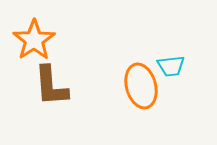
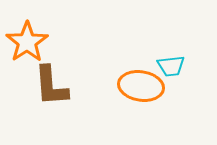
orange star: moved 7 px left, 2 px down
orange ellipse: rotated 66 degrees counterclockwise
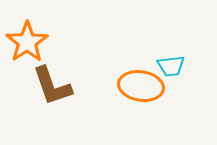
brown L-shape: moved 1 px right; rotated 15 degrees counterclockwise
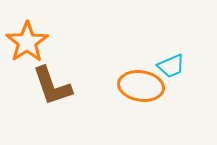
cyan trapezoid: rotated 16 degrees counterclockwise
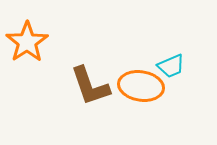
brown L-shape: moved 38 px right
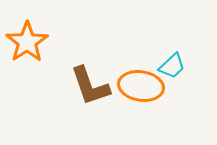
cyan trapezoid: moved 1 px right; rotated 20 degrees counterclockwise
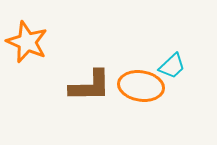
orange star: rotated 15 degrees counterclockwise
brown L-shape: rotated 72 degrees counterclockwise
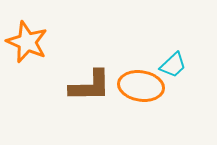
cyan trapezoid: moved 1 px right, 1 px up
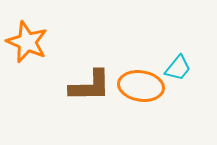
cyan trapezoid: moved 5 px right, 3 px down; rotated 8 degrees counterclockwise
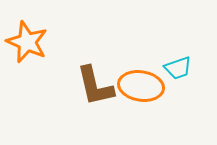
cyan trapezoid: rotated 32 degrees clockwise
brown L-shape: moved 5 px right; rotated 78 degrees clockwise
